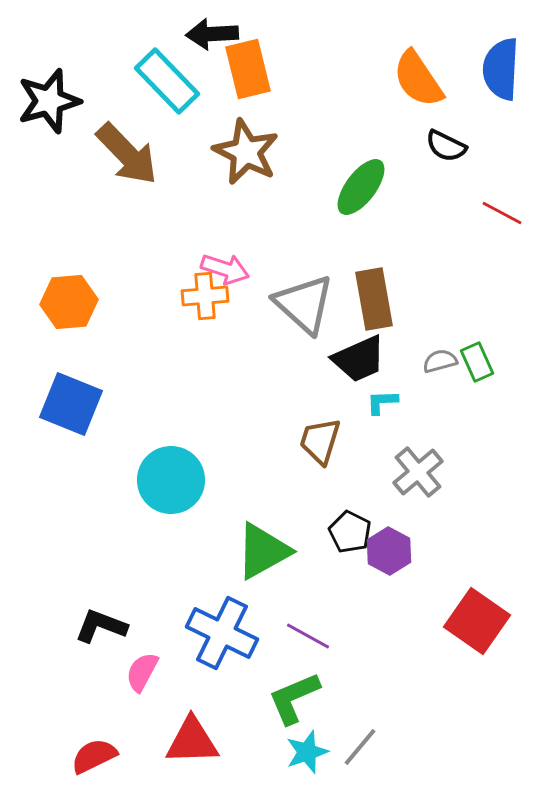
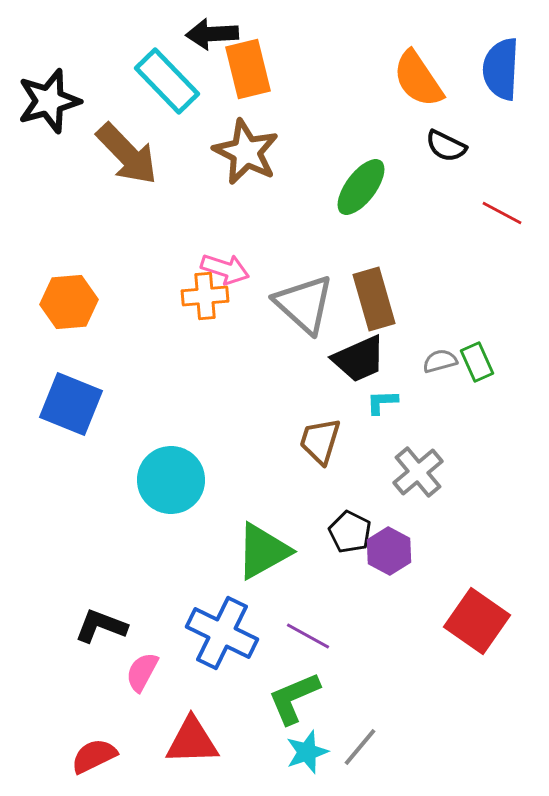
brown rectangle: rotated 6 degrees counterclockwise
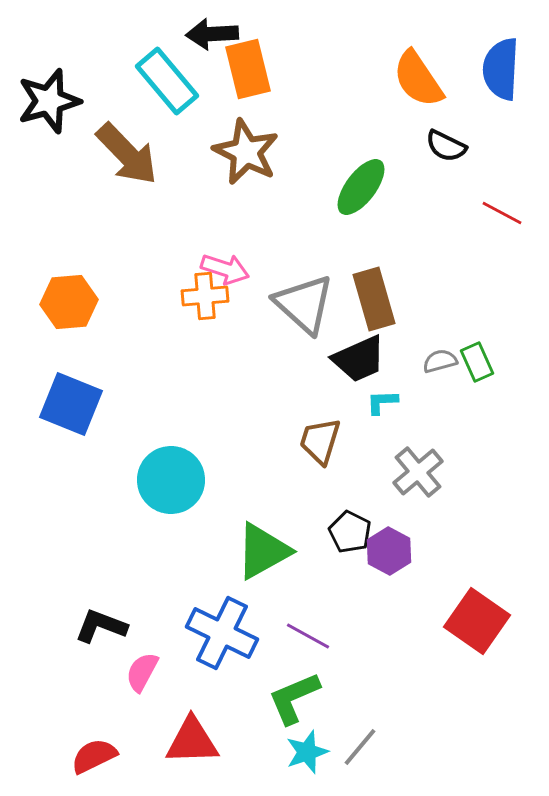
cyan rectangle: rotated 4 degrees clockwise
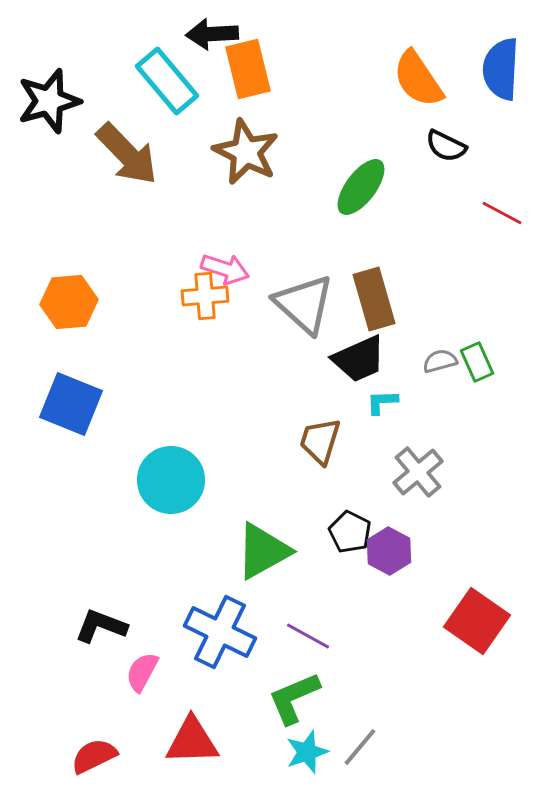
blue cross: moved 2 px left, 1 px up
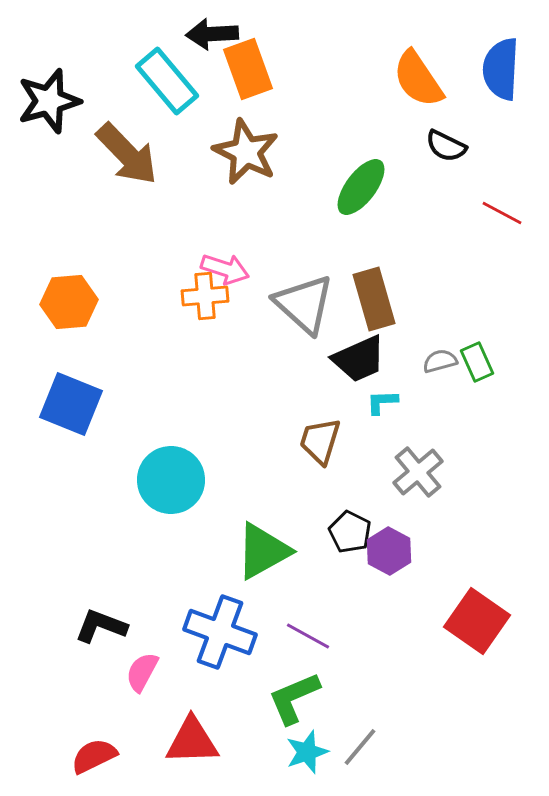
orange rectangle: rotated 6 degrees counterclockwise
blue cross: rotated 6 degrees counterclockwise
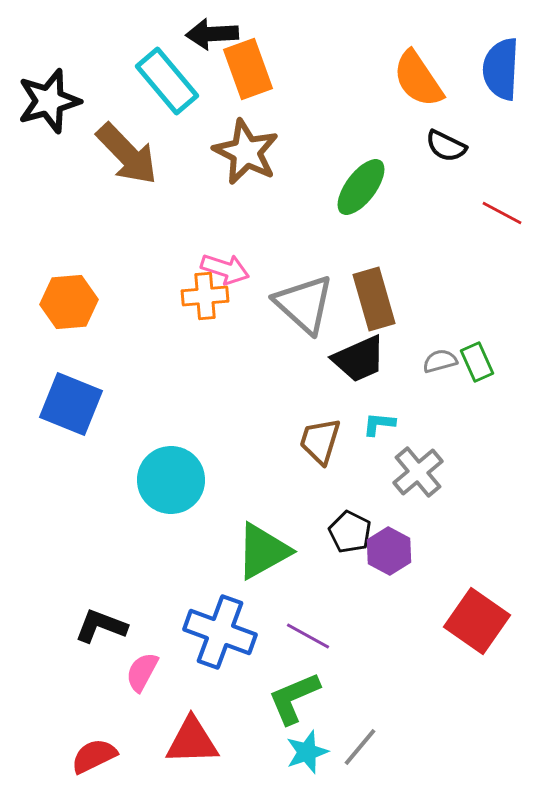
cyan L-shape: moved 3 px left, 22 px down; rotated 8 degrees clockwise
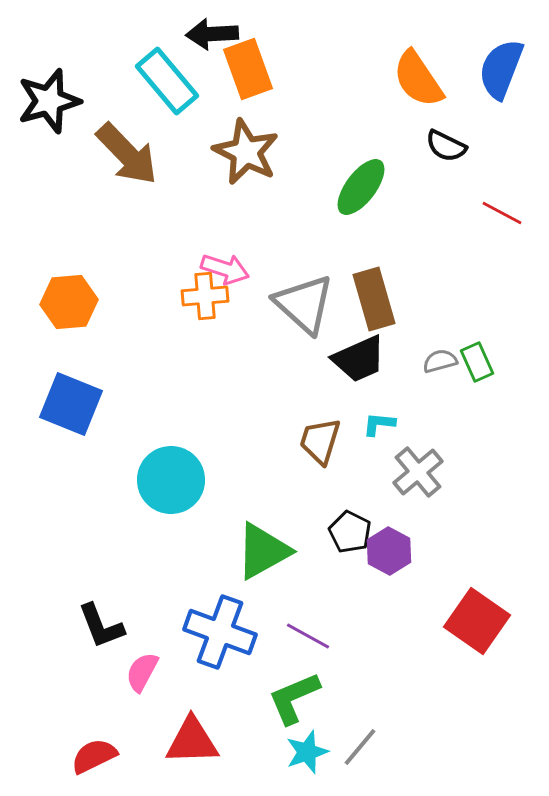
blue semicircle: rotated 18 degrees clockwise
black L-shape: rotated 132 degrees counterclockwise
